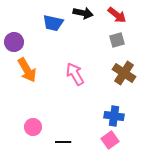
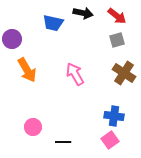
red arrow: moved 1 px down
purple circle: moved 2 px left, 3 px up
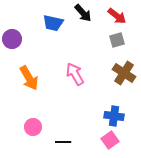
black arrow: rotated 36 degrees clockwise
orange arrow: moved 2 px right, 8 px down
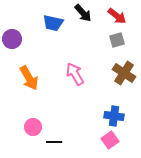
black line: moved 9 px left
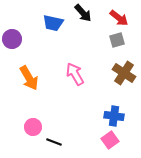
red arrow: moved 2 px right, 2 px down
black line: rotated 21 degrees clockwise
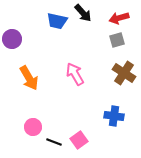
red arrow: rotated 126 degrees clockwise
blue trapezoid: moved 4 px right, 2 px up
pink square: moved 31 px left
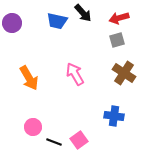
purple circle: moved 16 px up
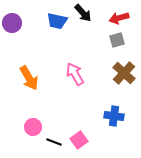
brown cross: rotated 10 degrees clockwise
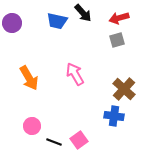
brown cross: moved 16 px down
pink circle: moved 1 px left, 1 px up
